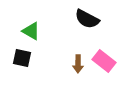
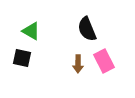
black semicircle: moved 10 px down; rotated 40 degrees clockwise
pink rectangle: rotated 25 degrees clockwise
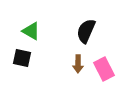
black semicircle: moved 1 px left, 2 px down; rotated 45 degrees clockwise
pink rectangle: moved 8 px down
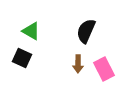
black square: rotated 12 degrees clockwise
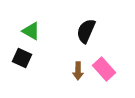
brown arrow: moved 7 px down
pink rectangle: rotated 15 degrees counterclockwise
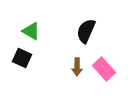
brown arrow: moved 1 px left, 4 px up
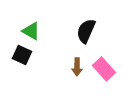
black square: moved 3 px up
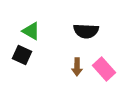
black semicircle: rotated 110 degrees counterclockwise
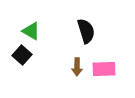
black semicircle: rotated 110 degrees counterclockwise
black square: rotated 18 degrees clockwise
pink rectangle: rotated 50 degrees counterclockwise
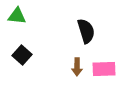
green triangle: moved 14 px left, 15 px up; rotated 24 degrees counterclockwise
